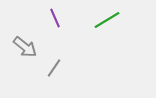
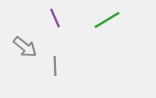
gray line: moved 1 px right, 2 px up; rotated 36 degrees counterclockwise
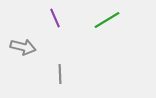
gray arrow: moved 2 px left; rotated 25 degrees counterclockwise
gray line: moved 5 px right, 8 px down
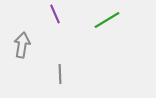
purple line: moved 4 px up
gray arrow: moved 1 px left, 2 px up; rotated 95 degrees counterclockwise
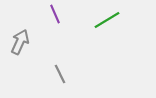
gray arrow: moved 2 px left, 3 px up; rotated 15 degrees clockwise
gray line: rotated 24 degrees counterclockwise
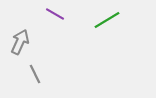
purple line: rotated 36 degrees counterclockwise
gray line: moved 25 px left
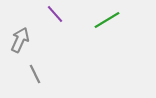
purple line: rotated 18 degrees clockwise
gray arrow: moved 2 px up
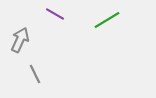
purple line: rotated 18 degrees counterclockwise
